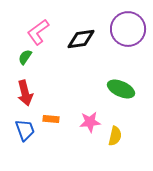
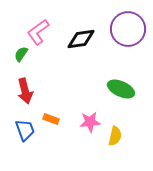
green semicircle: moved 4 px left, 3 px up
red arrow: moved 2 px up
orange rectangle: rotated 14 degrees clockwise
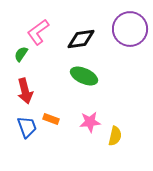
purple circle: moved 2 px right
green ellipse: moved 37 px left, 13 px up
blue trapezoid: moved 2 px right, 3 px up
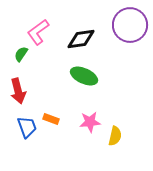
purple circle: moved 4 px up
red arrow: moved 7 px left
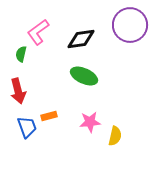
green semicircle: rotated 21 degrees counterclockwise
orange rectangle: moved 2 px left, 3 px up; rotated 35 degrees counterclockwise
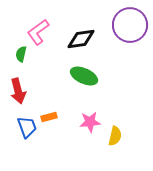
orange rectangle: moved 1 px down
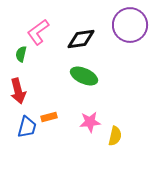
blue trapezoid: rotated 35 degrees clockwise
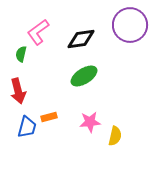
green ellipse: rotated 56 degrees counterclockwise
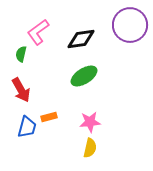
red arrow: moved 3 px right, 1 px up; rotated 15 degrees counterclockwise
yellow semicircle: moved 25 px left, 12 px down
